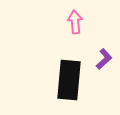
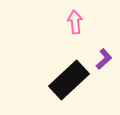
black rectangle: rotated 42 degrees clockwise
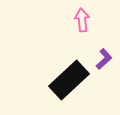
pink arrow: moved 7 px right, 2 px up
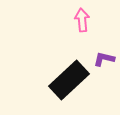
purple L-shape: rotated 125 degrees counterclockwise
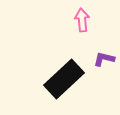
black rectangle: moved 5 px left, 1 px up
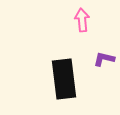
black rectangle: rotated 54 degrees counterclockwise
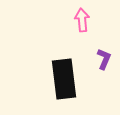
purple L-shape: rotated 100 degrees clockwise
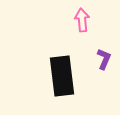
black rectangle: moved 2 px left, 3 px up
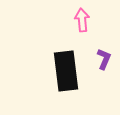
black rectangle: moved 4 px right, 5 px up
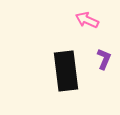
pink arrow: moved 5 px right; rotated 60 degrees counterclockwise
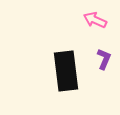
pink arrow: moved 8 px right
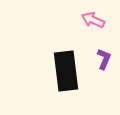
pink arrow: moved 2 px left
